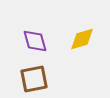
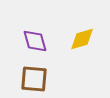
brown square: rotated 16 degrees clockwise
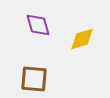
purple diamond: moved 3 px right, 16 px up
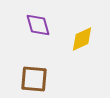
yellow diamond: rotated 8 degrees counterclockwise
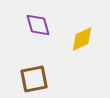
brown square: rotated 16 degrees counterclockwise
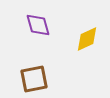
yellow diamond: moved 5 px right
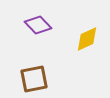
purple diamond: rotated 28 degrees counterclockwise
